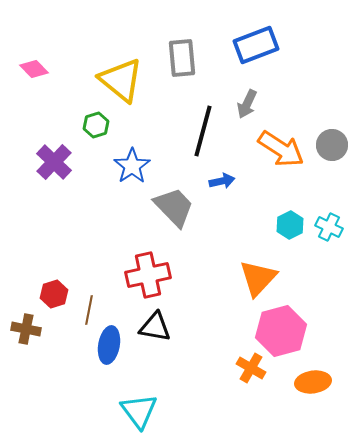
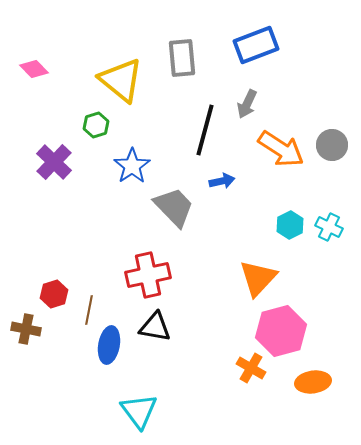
black line: moved 2 px right, 1 px up
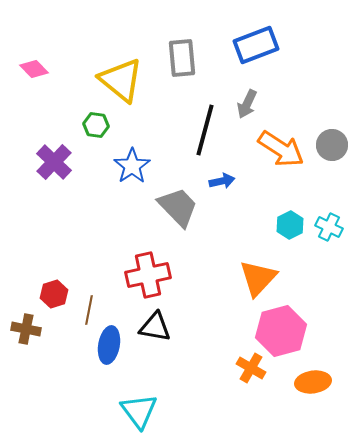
green hexagon: rotated 25 degrees clockwise
gray trapezoid: moved 4 px right
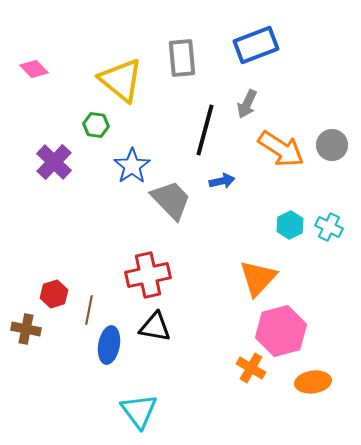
gray trapezoid: moved 7 px left, 7 px up
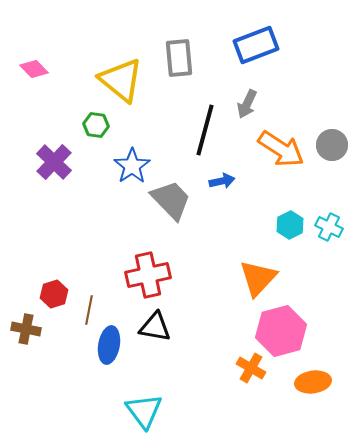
gray rectangle: moved 3 px left
cyan triangle: moved 5 px right
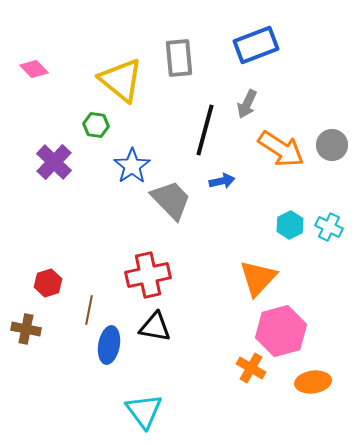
red hexagon: moved 6 px left, 11 px up
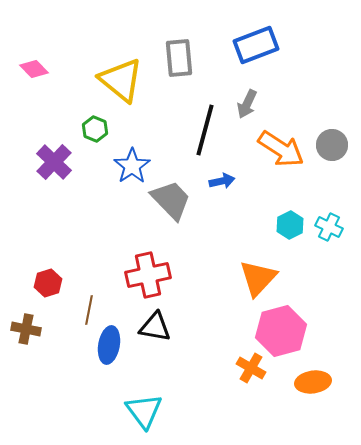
green hexagon: moved 1 px left, 4 px down; rotated 15 degrees clockwise
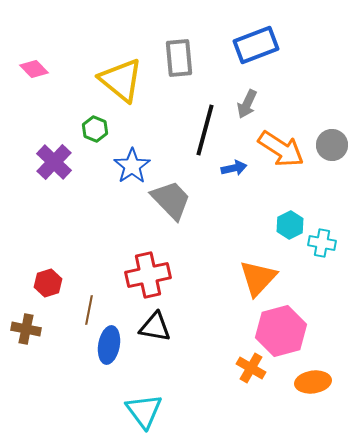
blue arrow: moved 12 px right, 13 px up
cyan cross: moved 7 px left, 16 px down; rotated 16 degrees counterclockwise
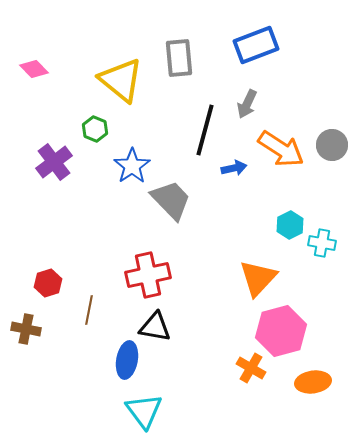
purple cross: rotated 9 degrees clockwise
blue ellipse: moved 18 px right, 15 px down
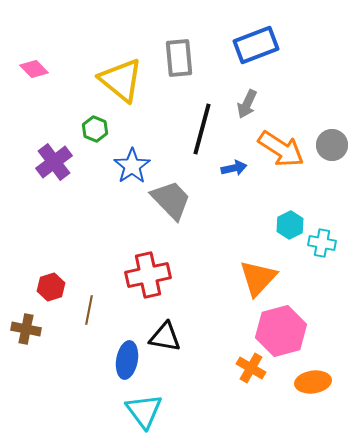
black line: moved 3 px left, 1 px up
red hexagon: moved 3 px right, 4 px down
black triangle: moved 10 px right, 10 px down
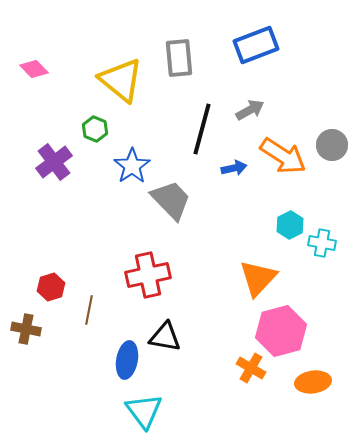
gray arrow: moved 3 px right, 6 px down; rotated 144 degrees counterclockwise
orange arrow: moved 2 px right, 7 px down
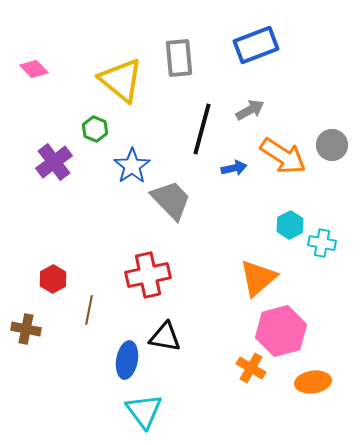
orange triangle: rotated 6 degrees clockwise
red hexagon: moved 2 px right, 8 px up; rotated 12 degrees counterclockwise
